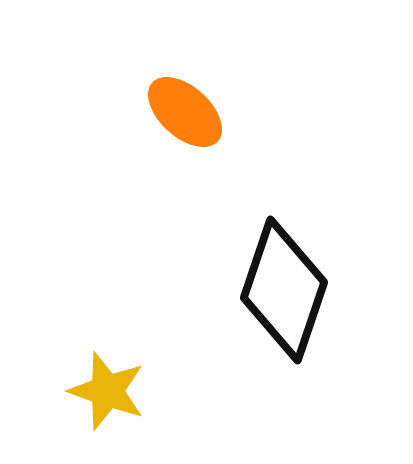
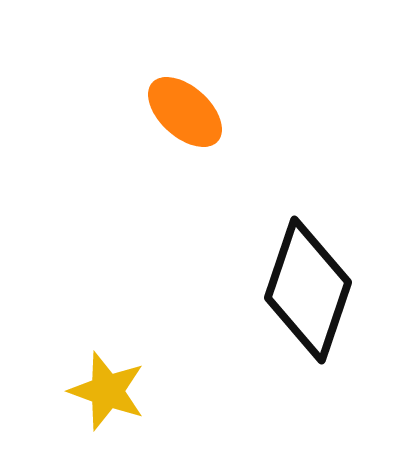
black diamond: moved 24 px right
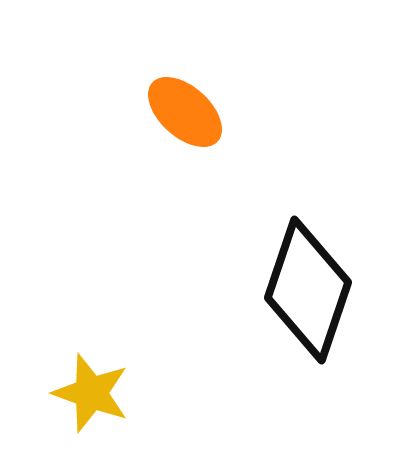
yellow star: moved 16 px left, 2 px down
